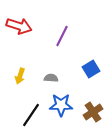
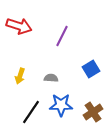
black line: moved 3 px up
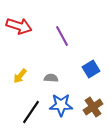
purple line: rotated 55 degrees counterclockwise
yellow arrow: rotated 21 degrees clockwise
brown cross: moved 5 px up
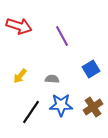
gray semicircle: moved 1 px right, 1 px down
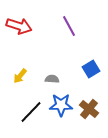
purple line: moved 7 px right, 10 px up
brown cross: moved 4 px left, 2 px down; rotated 18 degrees counterclockwise
black line: rotated 10 degrees clockwise
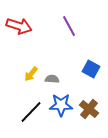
blue square: rotated 30 degrees counterclockwise
yellow arrow: moved 11 px right, 2 px up
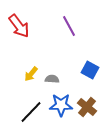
red arrow: rotated 35 degrees clockwise
blue square: moved 1 px left, 1 px down
brown cross: moved 2 px left, 2 px up
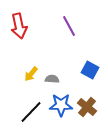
red arrow: rotated 25 degrees clockwise
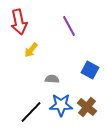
red arrow: moved 4 px up
yellow arrow: moved 24 px up
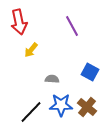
purple line: moved 3 px right
blue square: moved 2 px down
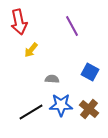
brown cross: moved 2 px right, 2 px down
black line: rotated 15 degrees clockwise
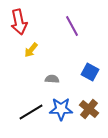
blue star: moved 4 px down
